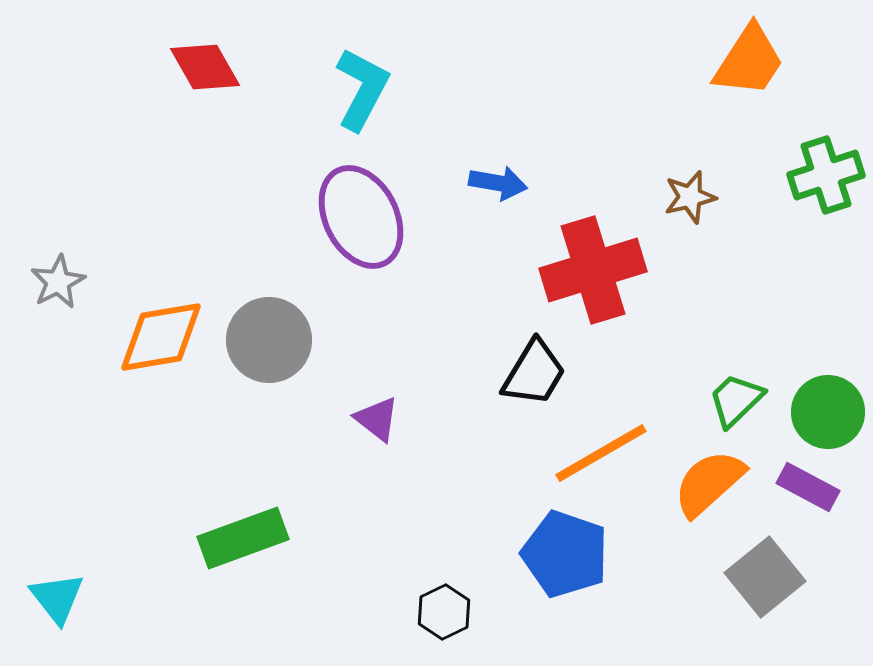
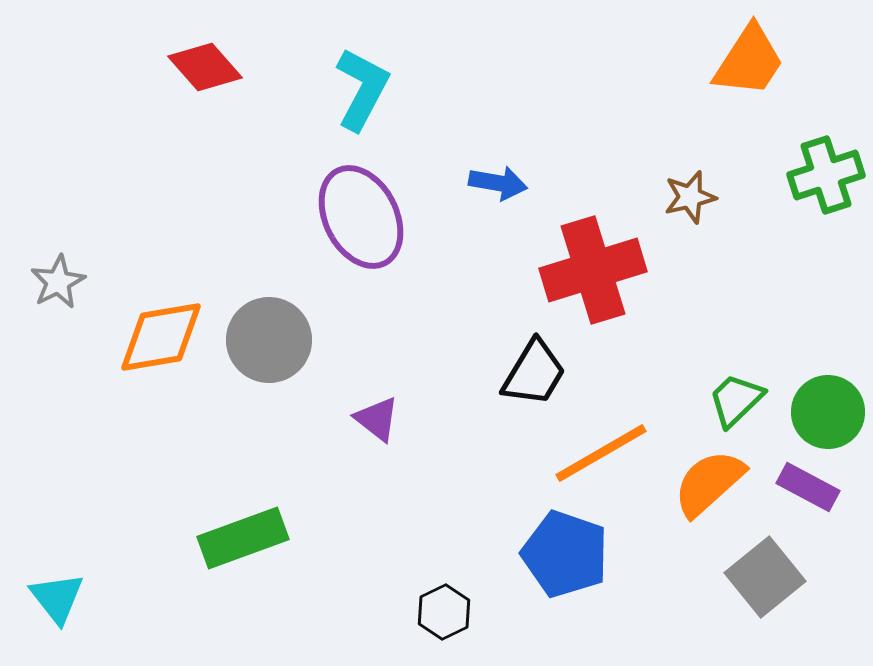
red diamond: rotated 12 degrees counterclockwise
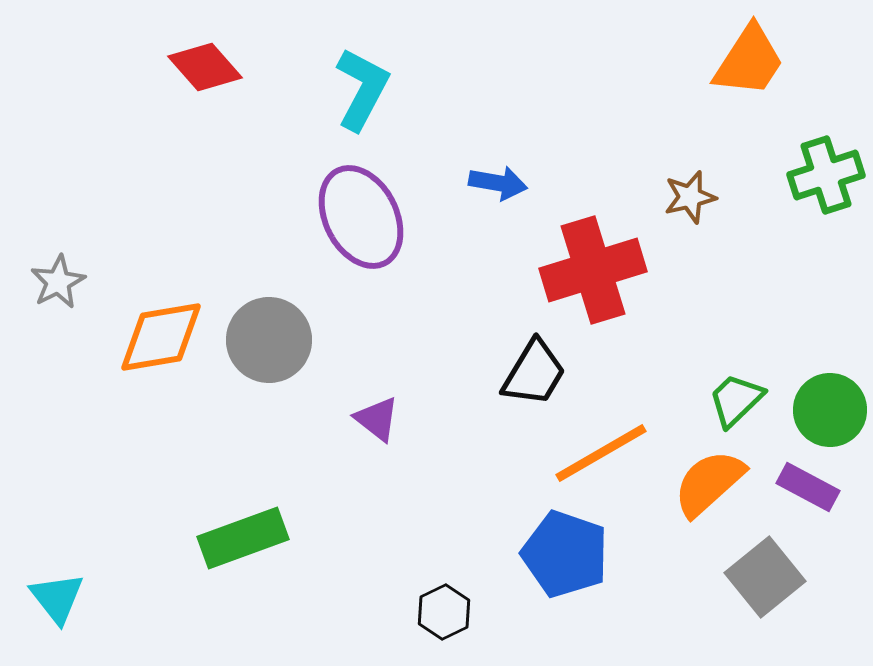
green circle: moved 2 px right, 2 px up
